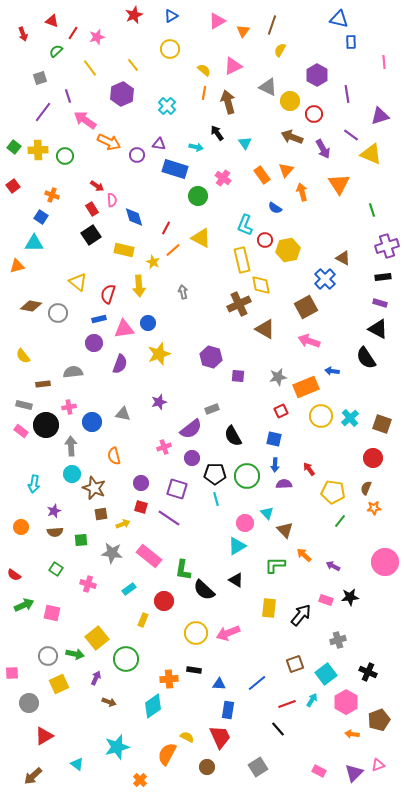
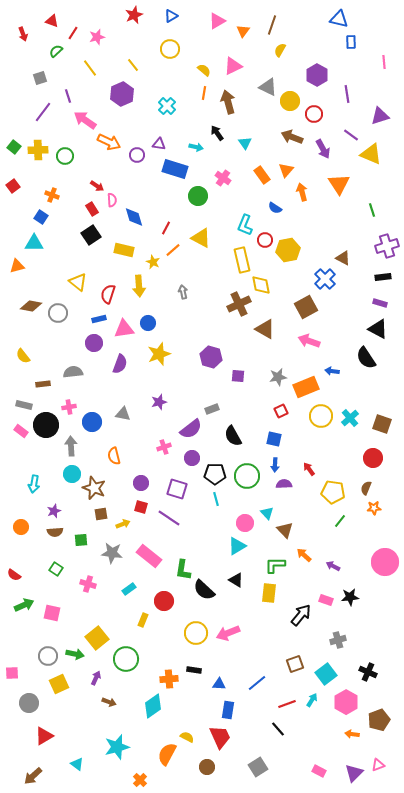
yellow rectangle at (269, 608): moved 15 px up
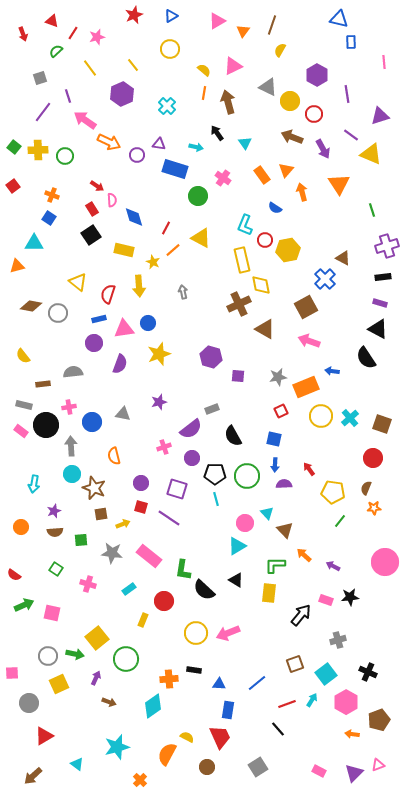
blue square at (41, 217): moved 8 px right, 1 px down
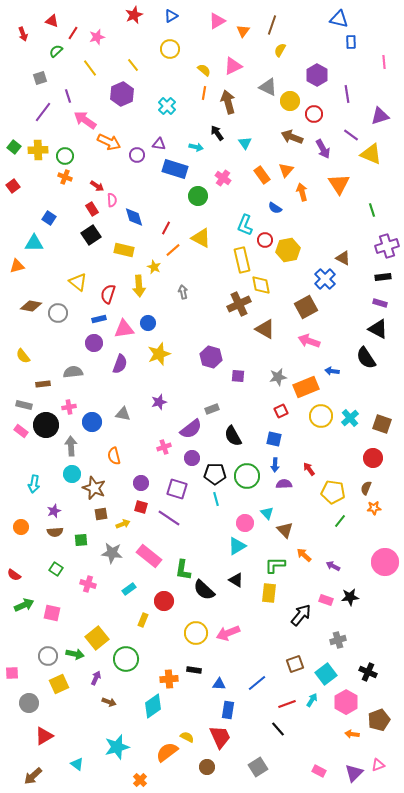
orange cross at (52, 195): moved 13 px right, 18 px up
yellow star at (153, 262): moved 1 px right, 5 px down
orange semicircle at (167, 754): moved 2 px up; rotated 25 degrees clockwise
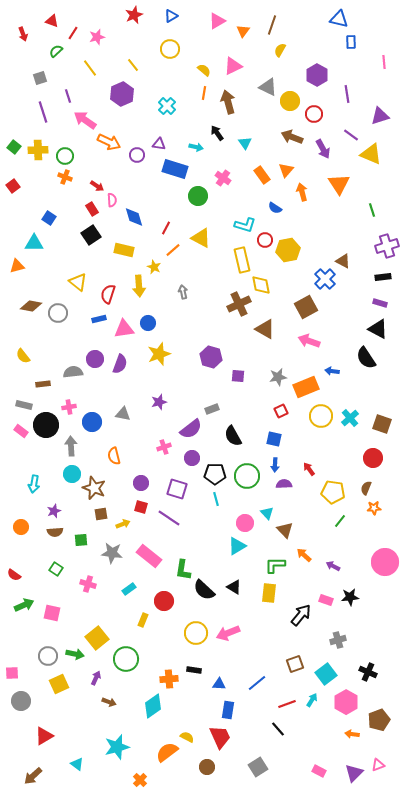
purple line at (43, 112): rotated 55 degrees counterclockwise
cyan L-shape at (245, 225): rotated 95 degrees counterclockwise
brown triangle at (343, 258): moved 3 px down
purple circle at (94, 343): moved 1 px right, 16 px down
black triangle at (236, 580): moved 2 px left, 7 px down
gray circle at (29, 703): moved 8 px left, 2 px up
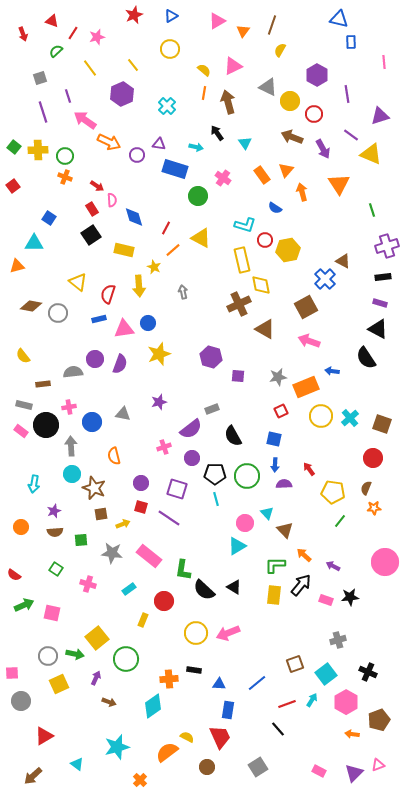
yellow rectangle at (269, 593): moved 5 px right, 2 px down
black arrow at (301, 615): moved 30 px up
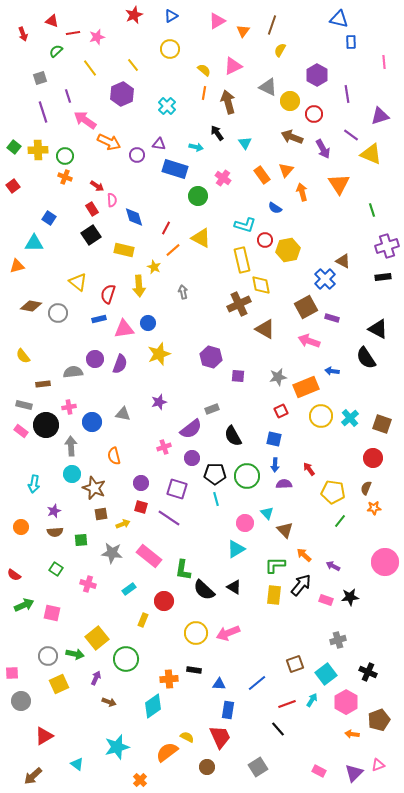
red line at (73, 33): rotated 48 degrees clockwise
purple rectangle at (380, 303): moved 48 px left, 15 px down
cyan triangle at (237, 546): moved 1 px left, 3 px down
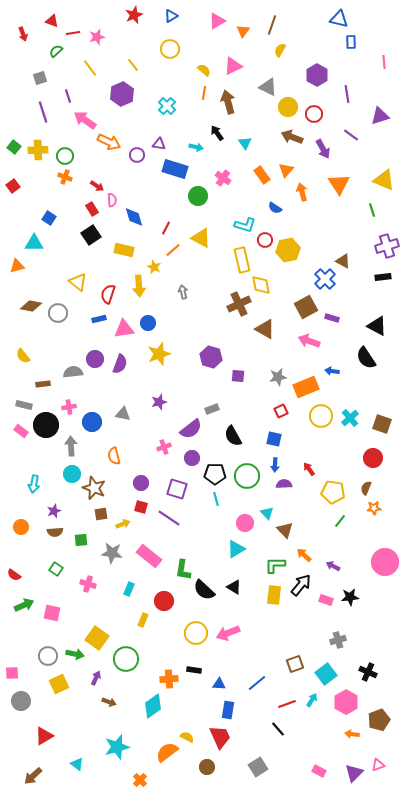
yellow circle at (290, 101): moved 2 px left, 6 px down
yellow triangle at (371, 154): moved 13 px right, 26 px down
black triangle at (378, 329): moved 1 px left, 3 px up
cyan rectangle at (129, 589): rotated 32 degrees counterclockwise
yellow square at (97, 638): rotated 15 degrees counterclockwise
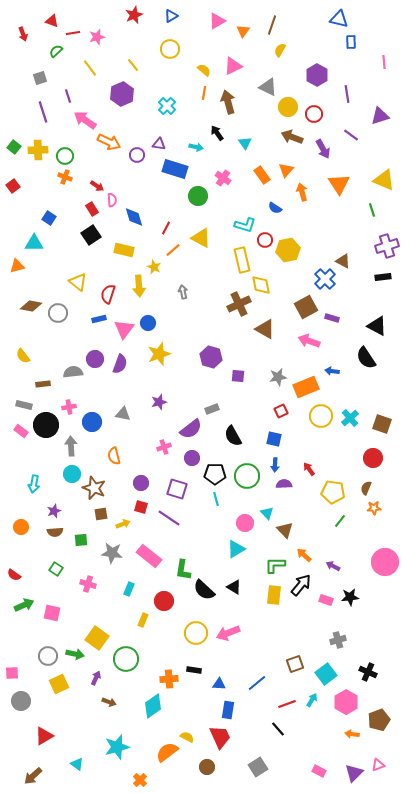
pink triangle at (124, 329): rotated 45 degrees counterclockwise
